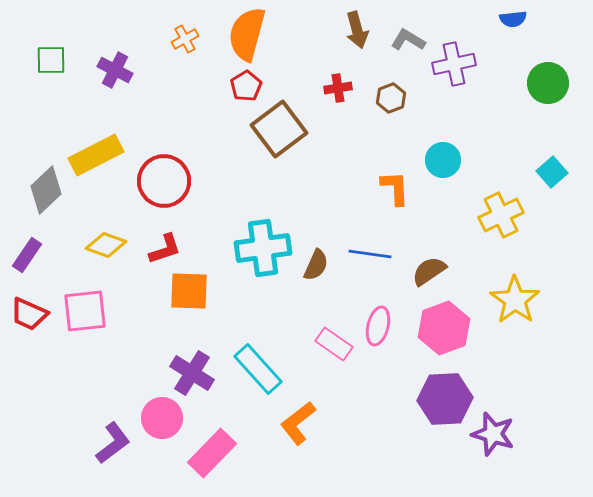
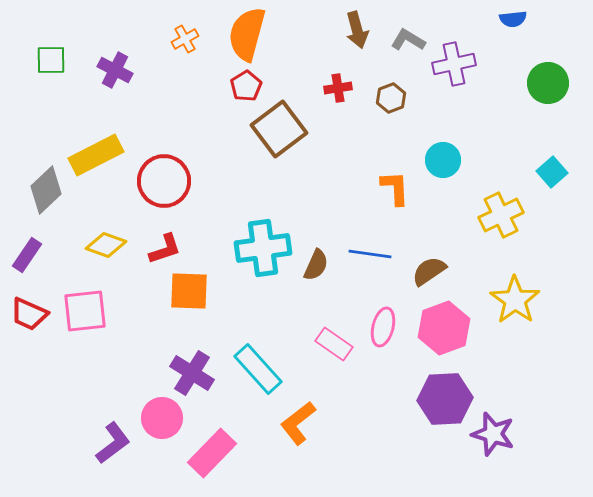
pink ellipse at (378, 326): moved 5 px right, 1 px down
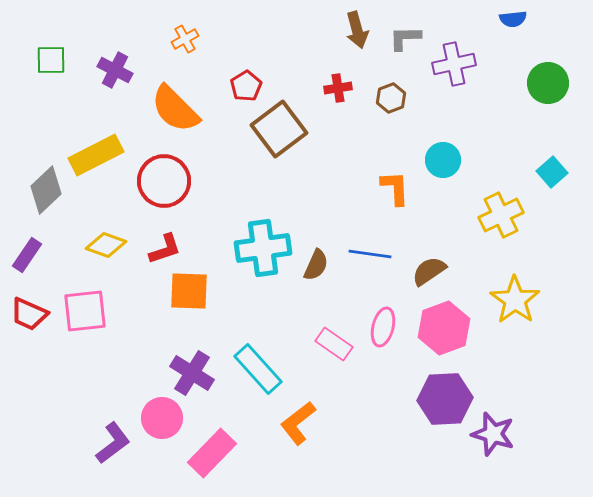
orange semicircle at (247, 34): moved 72 px left, 75 px down; rotated 60 degrees counterclockwise
gray L-shape at (408, 40): moved 3 px left, 2 px up; rotated 32 degrees counterclockwise
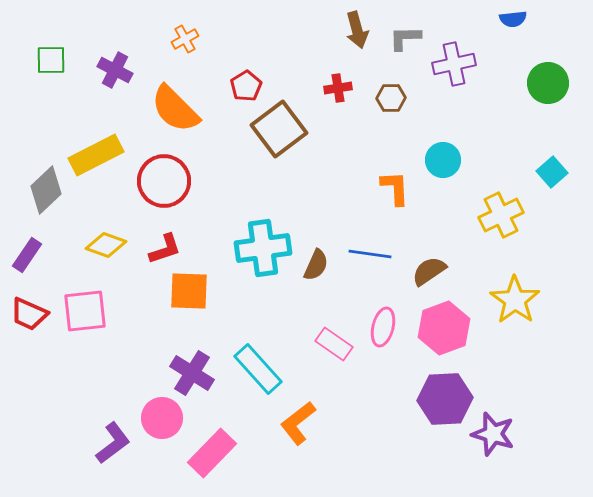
brown hexagon at (391, 98): rotated 20 degrees clockwise
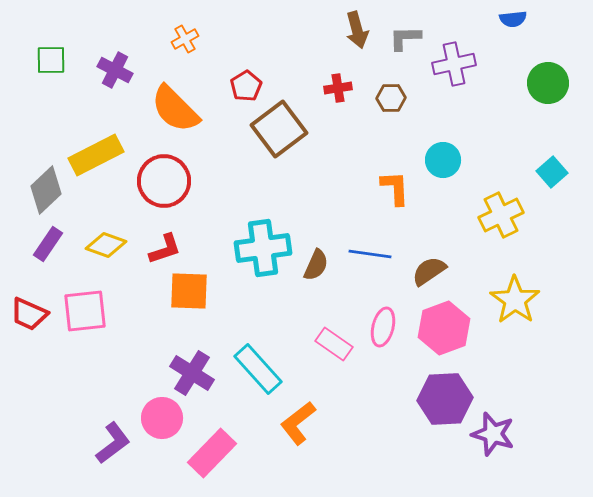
purple rectangle at (27, 255): moved 21 px right, 11 px up
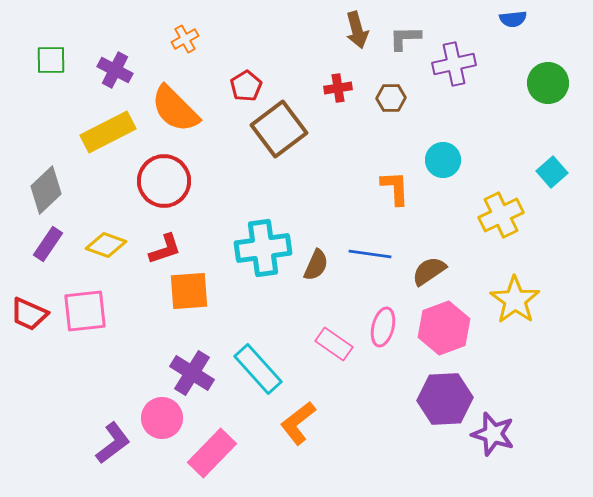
yellow rectangle at (96, 155): moved 12 px right, 23 px up
orange square at (189, 291): rotated 6 degrees counterclockwise
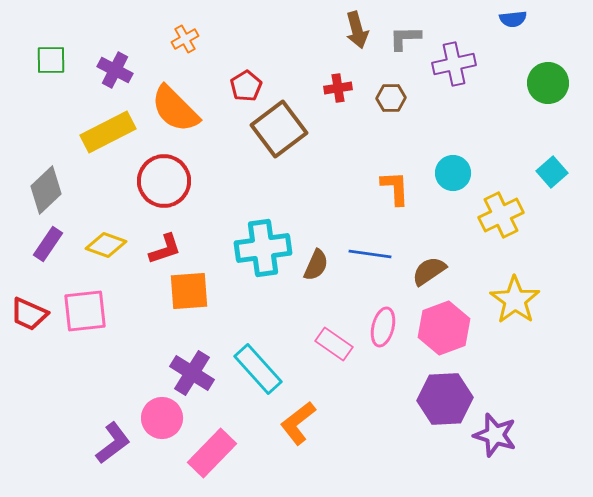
cyan circle at (443, 160): moved 10 px right, 13 px down
purple star at (493, 434): moved 2 px right, 1 px down
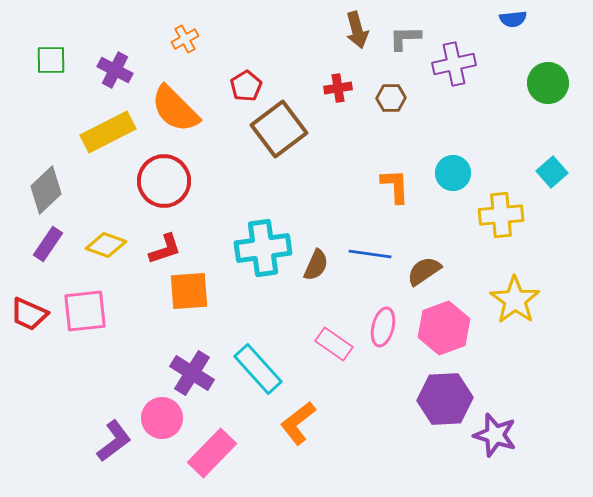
orange L-shape at (395, 188): moved 2 px up
yellow cross at (501, 215): rotated 21 degrees clockwise
brown semicircle at (429, 271): moved 5 px left
purple L-shape at (113, 443): moved 1 px right, 2 px up
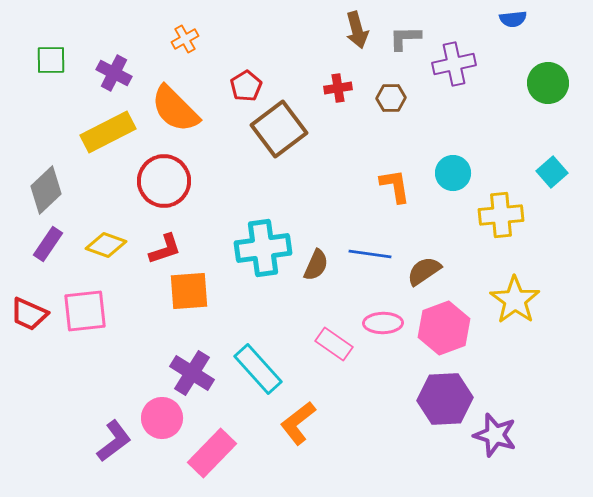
purple cross at (115, 70): moved 1 px left, 3 px down
orange L-shape at (395, 186): rotated 6 degrees counterclockwise
pink ellipse at (383, 327): moved 4 px up; rotated 75 degrees clockwise
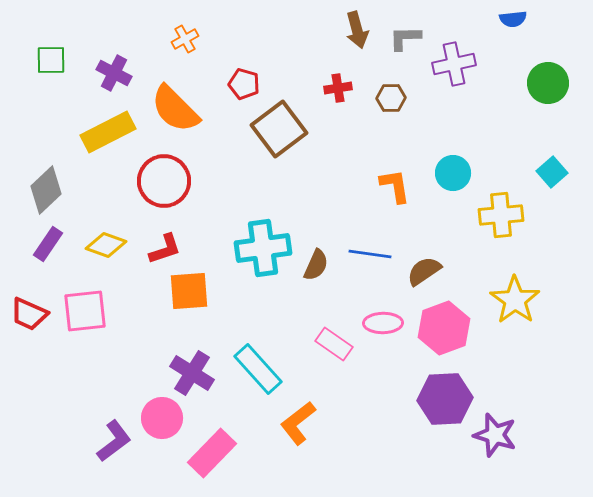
red pentagon at (246, 86): moved 2 px left, 2 px up; rotated 24 degrees counterclockwise
